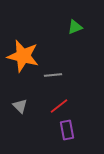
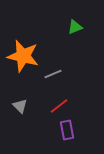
gray line: moved 1 px up; rotated 18 degrees counterclockwise
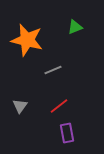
orange star: moved 4 px right, 16 px up
gray line: moved 4 px up
gray triangle: rotated 21 degrees clockwise
purple rectangle: moved 3 px down
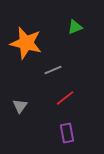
orange star: moved 1 px left, 3 px down
red line: moved 6 px right, 8 px up
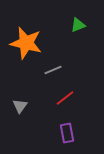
green triangle: moved 3 px right, 2 px up
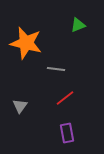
gray line: moved 3 px right, 1 px up; rotated 30 degrees clockwise
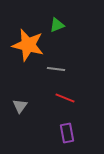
green triangle: moved 21 px left
orange star: moved 2 px right, 2 px down
red line: rotated 60 degrees clockwise
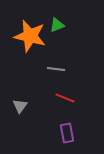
orange star: moved 2 px right, 9 px up
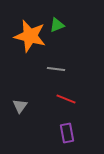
red line: moved 1 px right, 1 px down
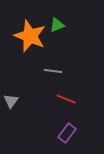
orange star: rotated 8 degrees clockwise
gray line: moved 3 px left, 2 px down
gray triangle: moved 9 px left, 5 px up
purple rectangle: rotated 48 degrees clockwise
